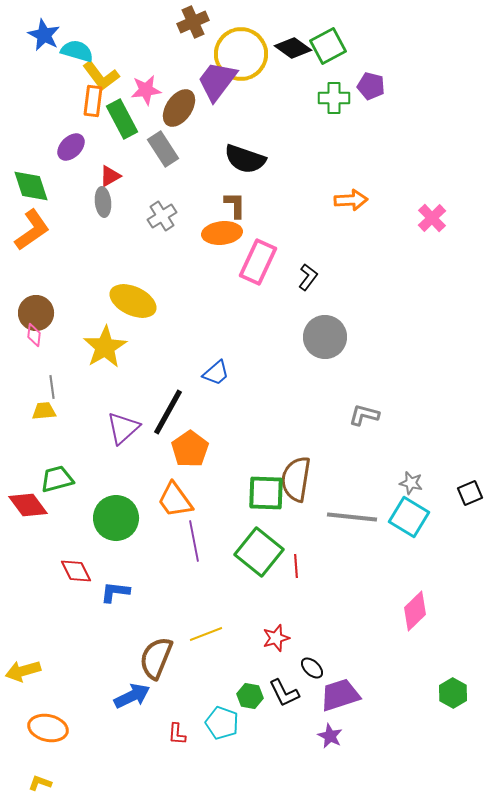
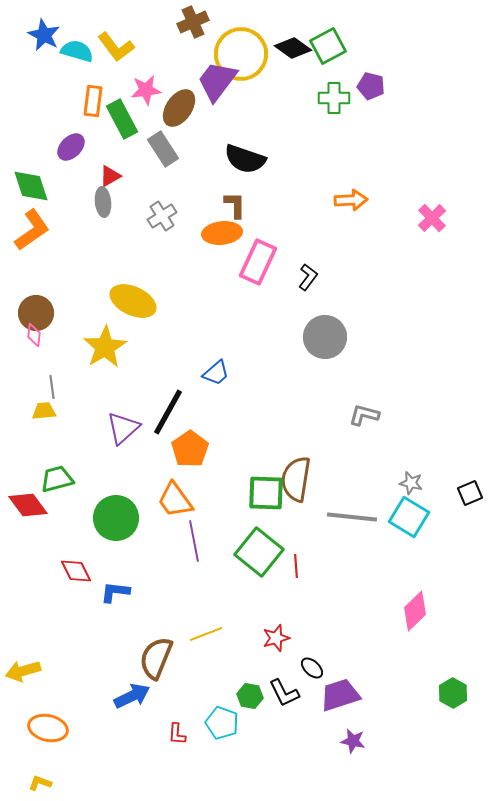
yellow L-shape at (101, 76): moved 15 px right, 29 px up
purple star at (330, 736): moved 23 px right, 5 px down; rotated 15 degrees counterclockwise
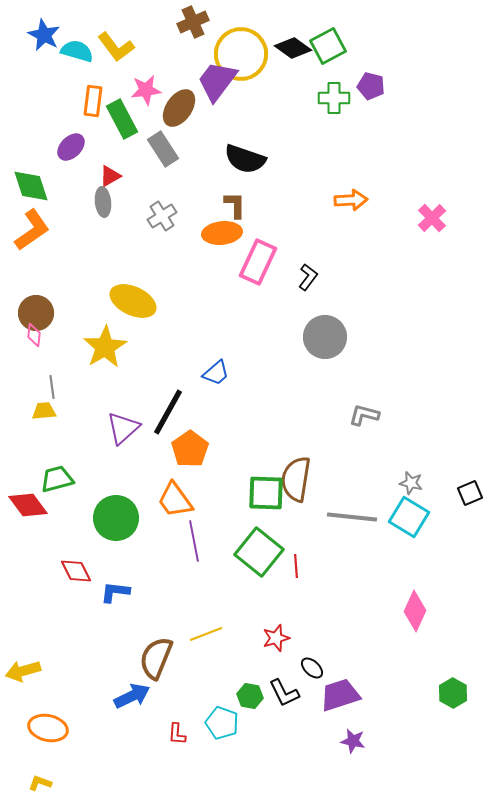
pink diamond at (415, 611): rotated 21 degrees counterclockwise
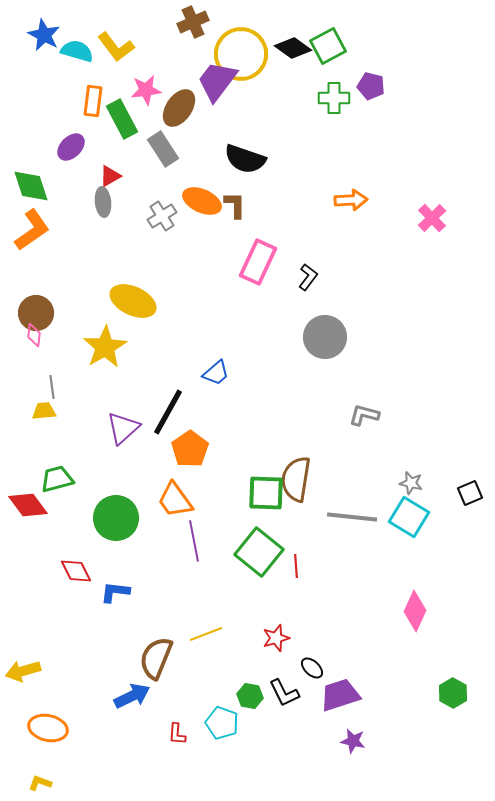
orange ellipse at (222, 233): moved 20 px left, 32 px up; rotated 30 degrees clockwise
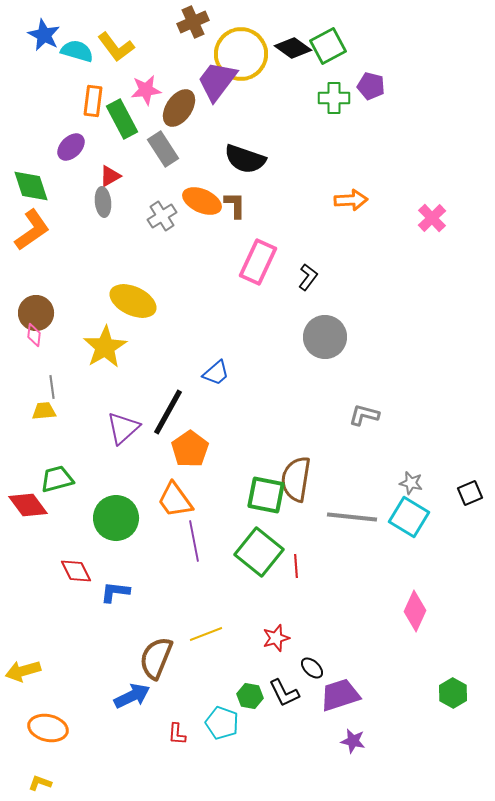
green square at (266, 493): moved 2 px down; rotated 9 degrees clockwise
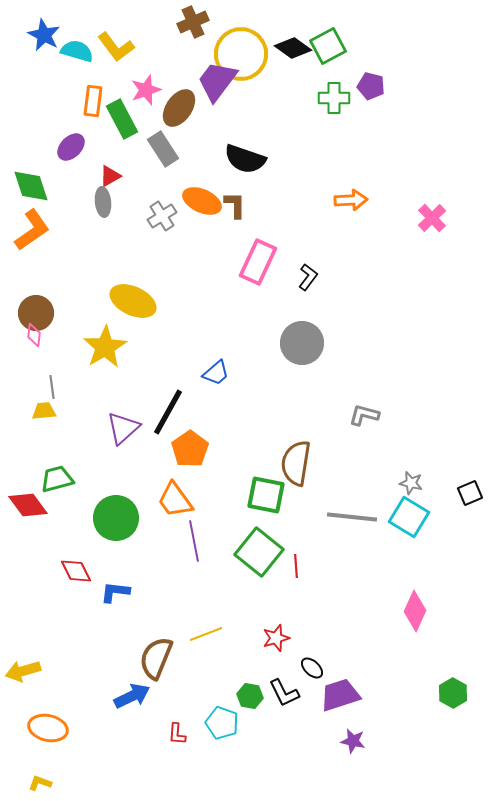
pink star at (146, 90): rotated 12 degrees counterclockwise
gray circle at (325, 337): moved 23 px left, 6 px down
brown semicircle at (296, 479): moved 16 px up
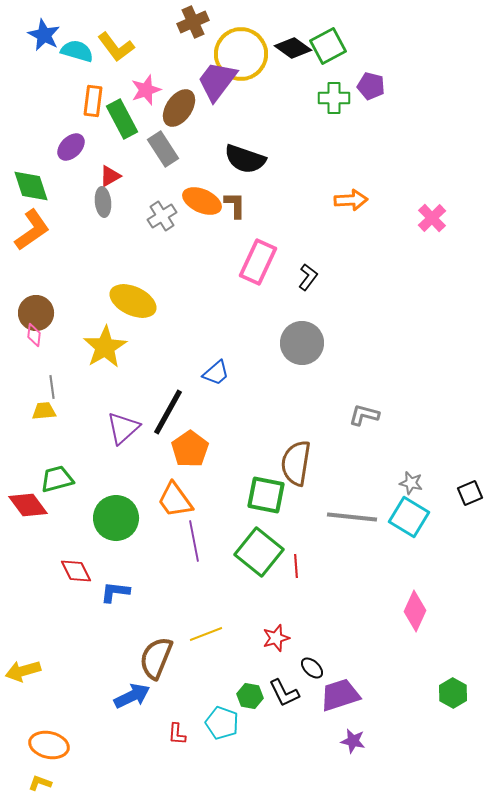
orange ellipse at (48, 728): moved 1 px right, 17 px down
